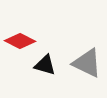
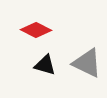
red diamond: moved 16 px right, 11 px up
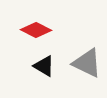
black triangle: moved 1 px left, 1 px down; rotated 15 degrees clockwise
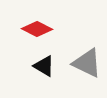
red diamond: moved 1 px right, 1 px up
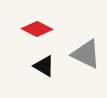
gray triangle: moved 1 px left, 9 px up
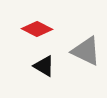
gray triangle: moved 3 px up
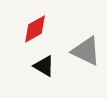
red diamond: moved 2 px left; rotated 56 degrees counterclockwise
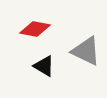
red diamond: rotated 40 degrees clockwise
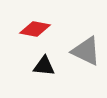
black triangle: rotated 25 degrees counterclockwise
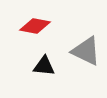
red diamond: moved 3 px up
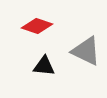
red diamond: moved 2 px right; rotated 8 degrees clockwise
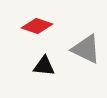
gray triangle: moved 2 px up
